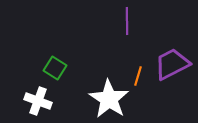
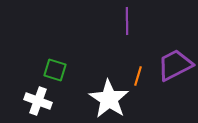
purple trapezoid: moved 3 px right, 1 px down
green square: moved 2 px down; rotated 15 degrees counterclockwise
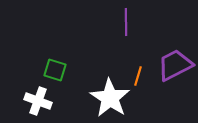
purple line: moved 1 px left, 1 px down
white star: moved 1 px right, 1 px up
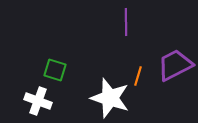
white star: rotated 15 degrees counterclockwise
